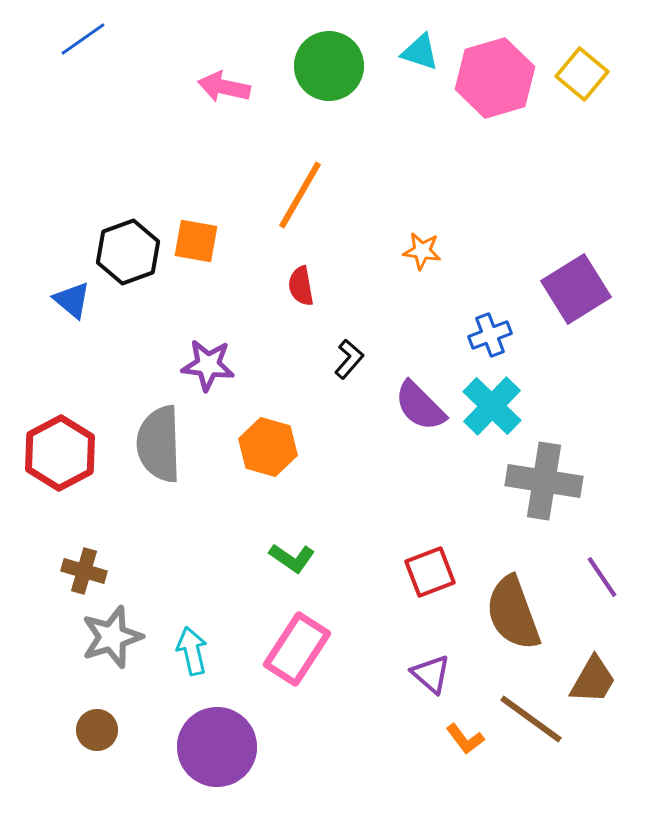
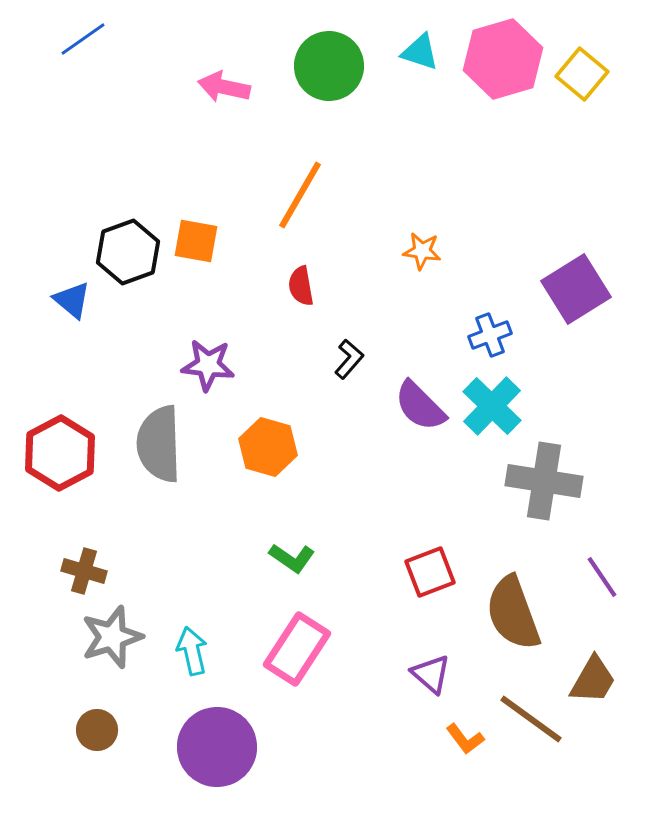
pink hexagon: moved 8 px right, 19 px up
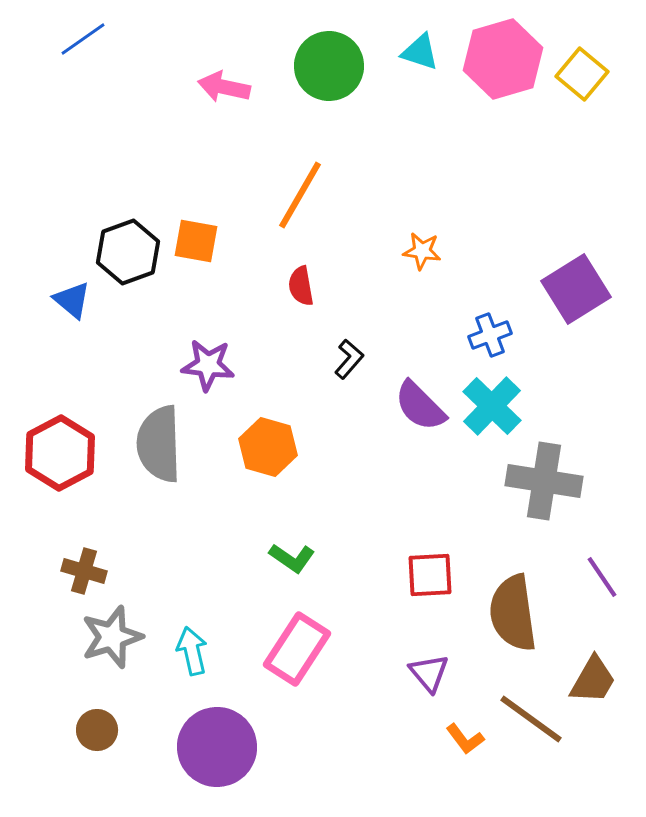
red square: moved 3 px down; rotated 18 degrees clockwise
brown semicircle: rotated 12 degrees clockwise
purple triangle: moved 2 px left, 1 px up; rotated 9 degrees clockwise
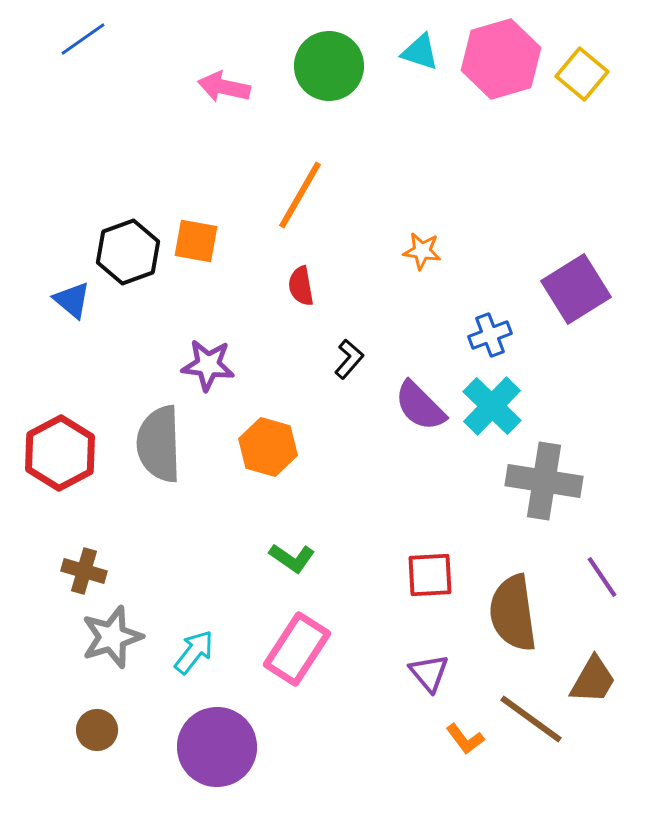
pink hexagon: moved 2 px left
cyan arrow: moved 2 px right, 1 px down; rotated 51 degrees clockwise
